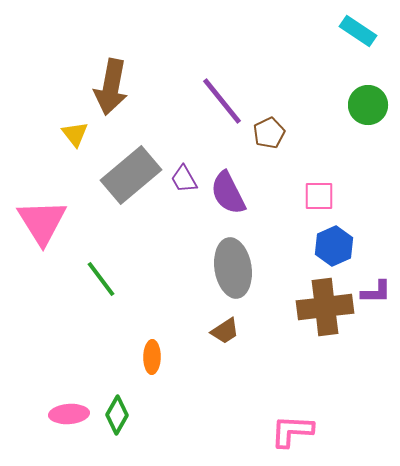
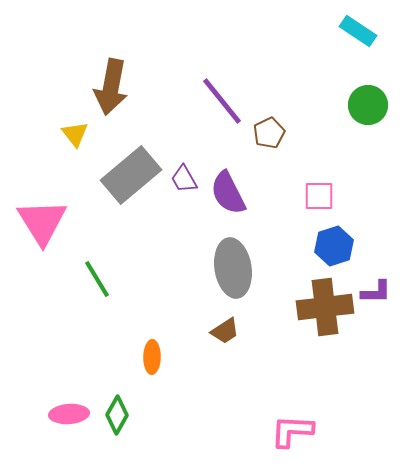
blue hexagon: rotated 6 degrees clockwise
green line: moved 4 px left; rotated 6 degrees clockwise
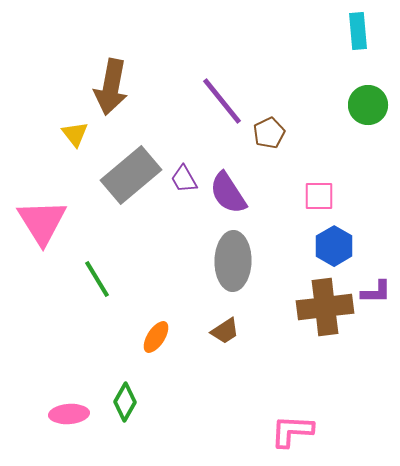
cyan rectangle: rotated 51 degrees clockwise
purple semicircle: rotated 6 degrees counterclockwise
blue hexagon: rotated 12 degrees counterclockwise
gray ellipse: moved 7 px up; rotated 10 degrees clockwise
orange ellipse: moved 4 px right, 20 px up; rotated 32 degrees clockwise
green diamond: moved 8 px right, 13 px up
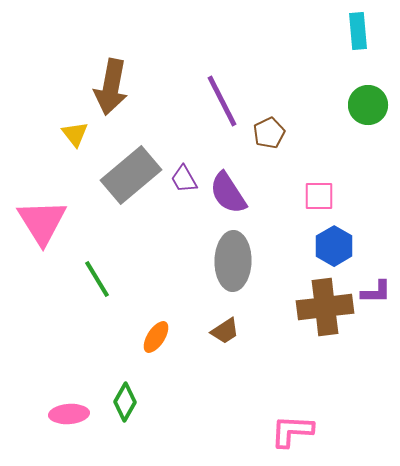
purple line: rotated 12 degrees clockwise
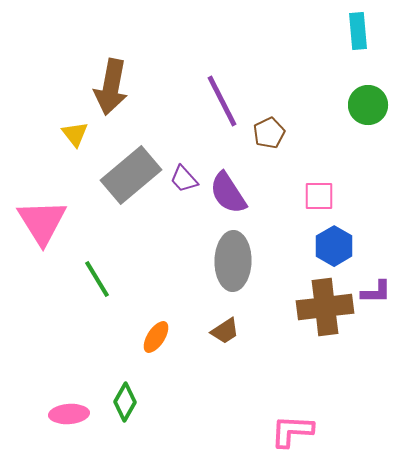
purple trapezoid: rotated 12 degrees counterclockwise
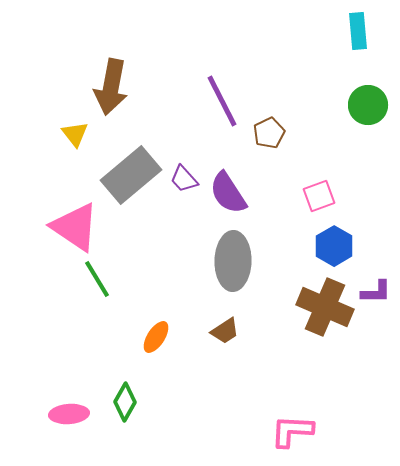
pink square: rotated 20 degrees counterclockwise
pink triangle: moved 33 px right, 5 px down; rotated 24 degrees counterclockwise
brown cross: rotated 30 degrees clockwise
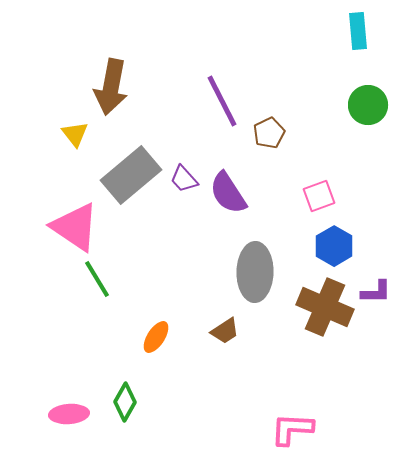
gray ellipse: moved 22 px right, 11 px down
pink L-shape: moved 2 px up
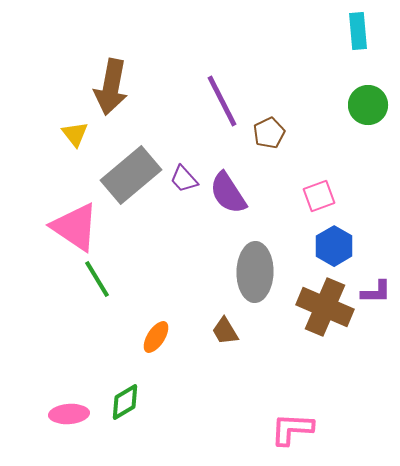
brown trapezoid: rotated 92 degrees clockwise
green diamond: rotated 30 degrees clockwise
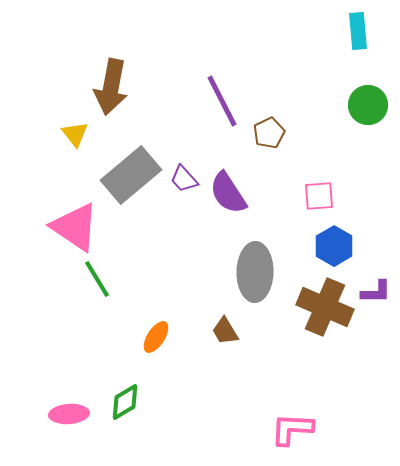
pink square: rotated 16 degrees clockwise
